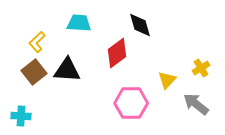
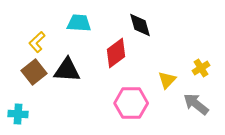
red diamond: moved 1 px left
cyan cross: moved 3 px left, 2 px up
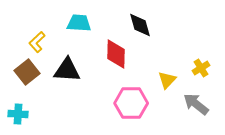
red diamond: moved 1 px down; rotated 52 degrees counterclockwise
brown square: moved 7 px left
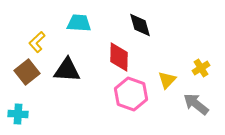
red diamond: moved 3 px right, 3 px down
pink hexagon: moved 9 px up; rotated 20 degrees clockwise
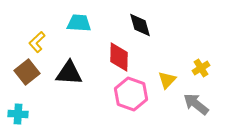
black triangle: moved 2 px right, 3 px down
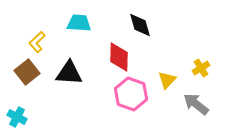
cyan cross: moved 1 px left, 3 px down; rotated 24 degrees clockwise
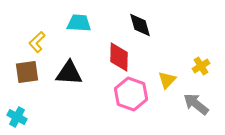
yellow cross: moved 2 px up
brown square: rotated 30 degrees clockwise
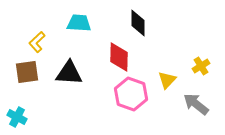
black diamond: moved 2 px left, 2 px up; rotated 16 degrees clockwise
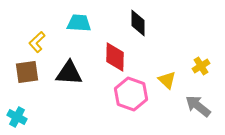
red diamond: moved 4 px left
yellow triangle: rotated 30 degrees counterclockwise
gray arrow: moved 2 px right, 2 px down
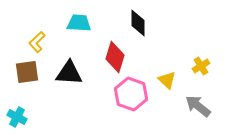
red diamond: rotated 16 degrees clockwise
